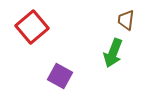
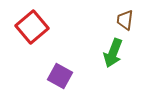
brown trapezoid: moved 1 px left
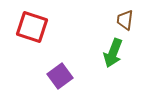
red square: rotated 32 degrees counterclockwise
purple square: rotated 25 degrees clockwise
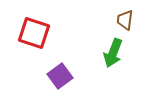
red square: moved 2 px right, 6 px down
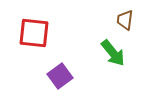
red square: rotated 12 degrees counterclockwise
green arrow: rotated 60 degrees counterclockwise
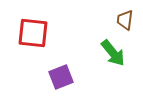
red square: moved 1 px left
purple square: moved 1 px right, 1 px down; rotated 15 degrees clockwise
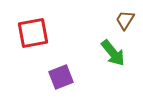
brown trapezoid: rotated 25 degrees clockwise
red square: rotated 16 degrees counterclockwise
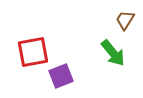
red square: moved 19 px down
purple square: moved 1 px up
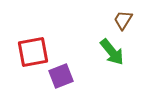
brown trapezoid: moved 2 px left
green arrow: moved 1 px left, 1 px up
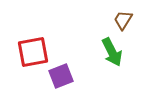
green arrow: rotated 12 degrees clockwise
